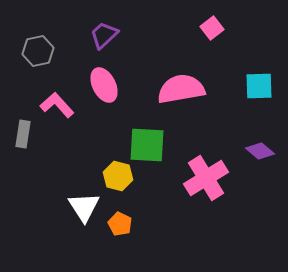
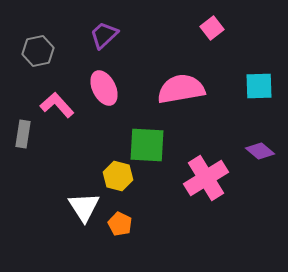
pink ellipse: moved 3 px down
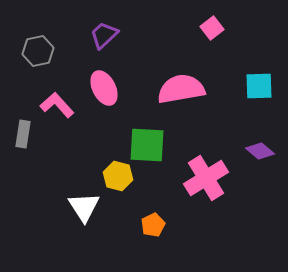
orange pentagon: moved 33 px right, 1 px down; rotated 20 degrees clockwise
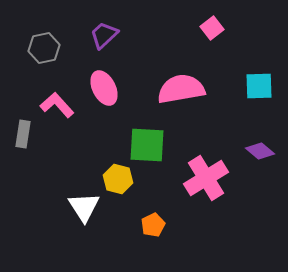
gray hexagon: moved 6 px right, 3 px up
yellow hexagon: moved 3 px down
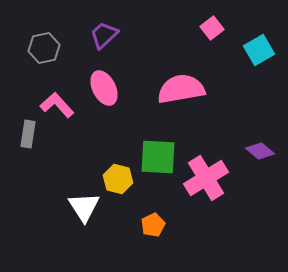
cyan square: moved 36 px up; rotated 28 degrees counterclockwise
gray rectangle: moved 5 px right
green square: moved 11 px right, 12 px down
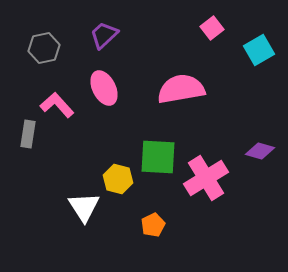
purple diamond: rotated 24 degrees counterclockwise
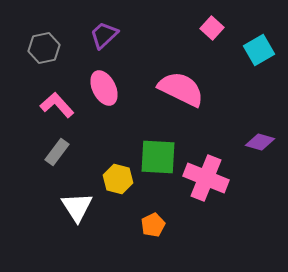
pink square: rotated 10 degrees counterclockwise
pink semicircle: rotated 36 degrees clockwise
gray rectangle: moved 29 px right, 18 px down; rotated 28 degrees clockwise
purple diamond: moved 9 px up
pink cross: rotated 36 degrees counterclockwise
white triangle: moved 7 px left
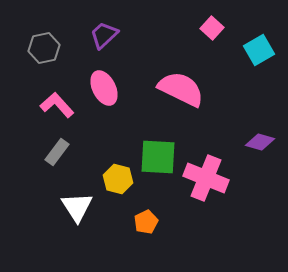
orange pentagon: moved 7 px left, 3 px up
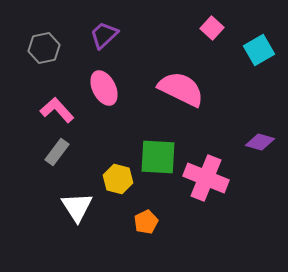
pink L-shape: moved 5 px down
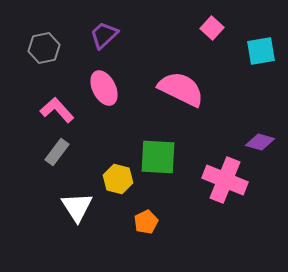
cyan square: moved 2 px right, 1 px down; rotated 20 degrees clockwise
pink cross: moved 19 px right, 2 px down
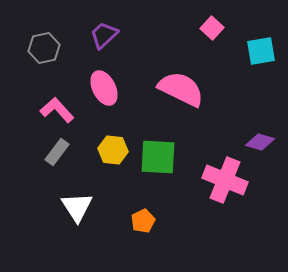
yellow hexagon: moved 5 px left, 29 px up; rotated 8 degrees counterclockwise
orange pentagon: moved 3 px left, 1 px up
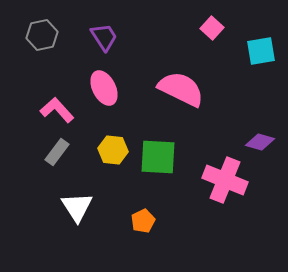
purple trapezoid: moved 2 px down; rotated 100 degrees clockwise
gray hexagon: moved 2 px left, 13 px up
